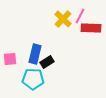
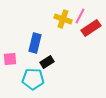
yellow cross: rotated 24 degrees counterclockwise
red rectangle: rotated 36 degrees counterclockwise
blue rectangle: moved 11 px up
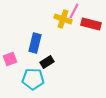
pink line: moved 6 px left, 5 px up
red rectangle: moved 4 px up; rotated 48 degrees clockwise
pink square: rotated 16 degrees counterclockwise
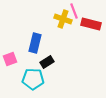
pink line: rotated 49 degrees counterclockwise
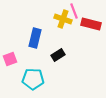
blue rectangle: moved 5 px up
black rectangle: moved 11 px right, 7 px up
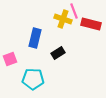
black rectangle: moved 2 px up
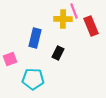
yellow cross: rotated 18 degrees counterclockwise
red rectangle: moved 2 px down; rotated 54 degrees clockwise
black rectangle: rotated 32 degrees counterclockwise
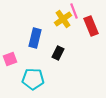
yellow cross: rotated 36 degrees counterclockwise
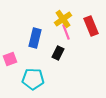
pink line: moved 8 px left, 21 px down
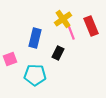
pink line: moved 5 px right
cyan pentagon: moved 2 px right, 4 px up
